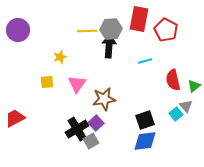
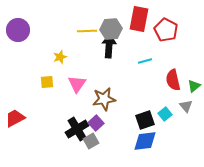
cyan square: moved 11 px left
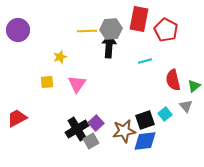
brown star: moved 20 px right, 32 px down
red trapezoid: moved 2 px right
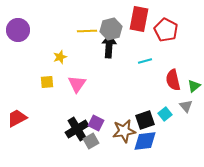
gray hexagon: rotated 10 degrees counterclockwise
purple square: rotated 21 degrees counterclockwise
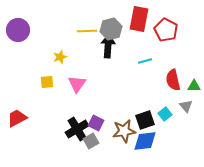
black arrow: moved 1 px left
green triangle: rotated 40 degrees clockwise
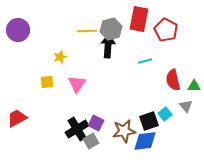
black square: moved 4 px right, 1 px down
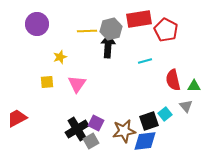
red rectangle: rotated 70 degrees clockwise
purple circle: moved 19 px right, 6 px up
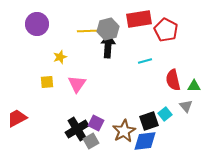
gray hexagon: moved 3 px left
brown star: rotated 20 degrees counterclockwise
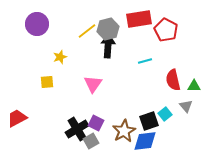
yellow line: rotated 36 degrees counterclockwise
pink triangle: moved 16 px right
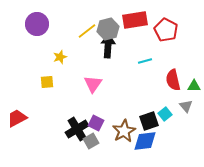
red rectangle: moved 4 px left, 1 px down
